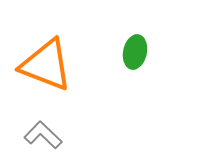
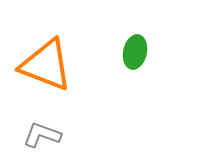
gray L-shape: moved 1 px left; rotated 24 degrees counterclockwise
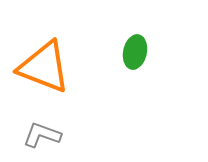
orange triangle: moved 2 px left, 2 px down
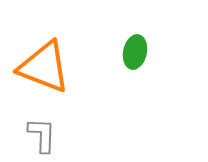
gray L-shape: rotated 72 degrees clockwise
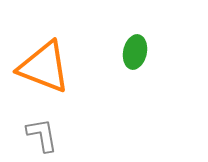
gray L-shape: rotated 12 degrees counterclockwise
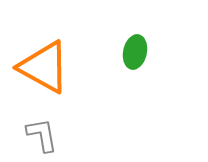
orange triangle: rotated 8 degrees clockwise
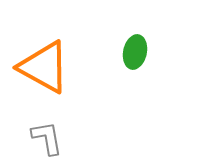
gray L-shape: moved 5 px right, 3 px down
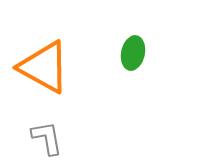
green ellipse: moved 2 px left, 1 px down
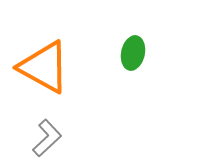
gray L-shape: rotated 57 degrees clockwise
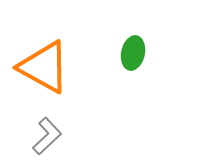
gray L-shape: moved 2 px up
